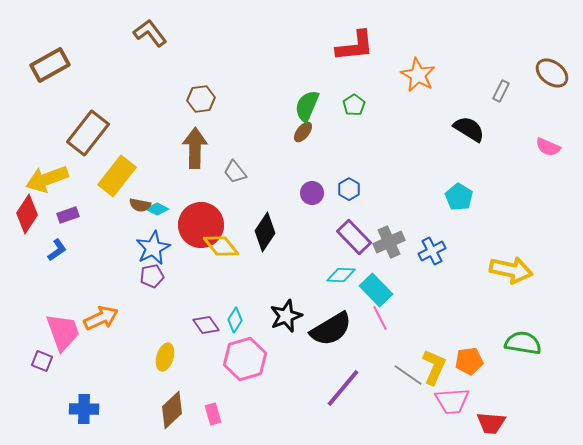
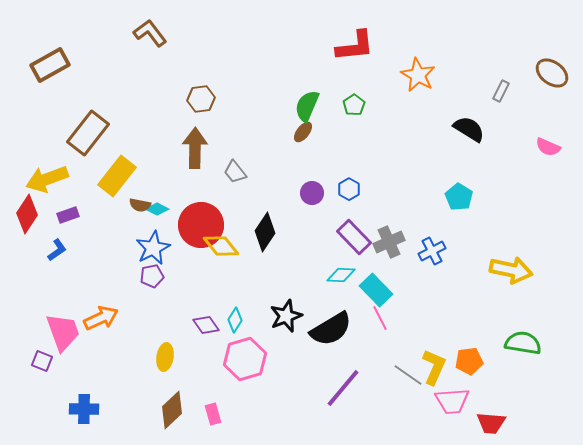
yellow ellipse at (165, 357): rotated 8 degrees counterclockwise
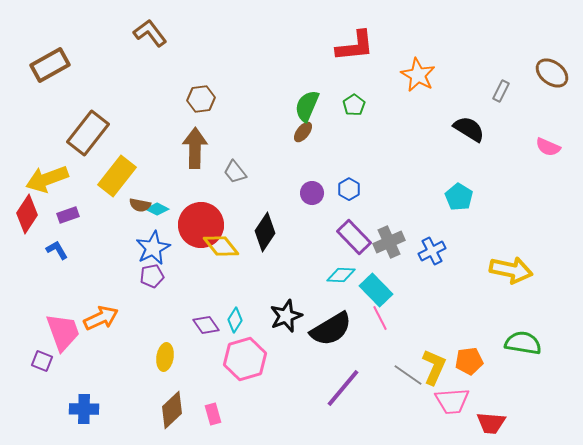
blue L-shape at (57, 250): rotated 85 degrees counterclockwise
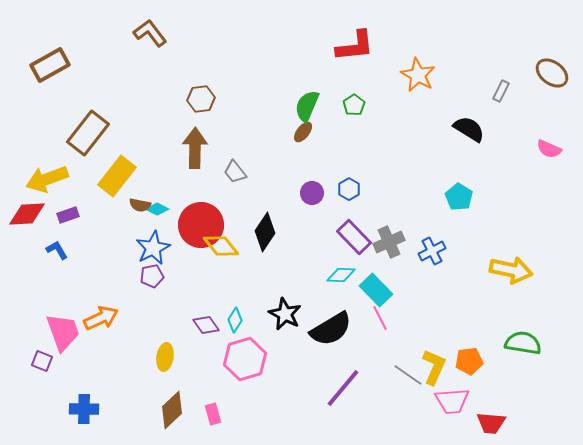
pink semicircle at (548, 147): moved 1 px right, 2 px down
red diamond at (27, 214): rotated 54 degrees clockwise
black star at (286, 316): moved 1 px left, 2 px up; rotated 24 degrees counterclockwise
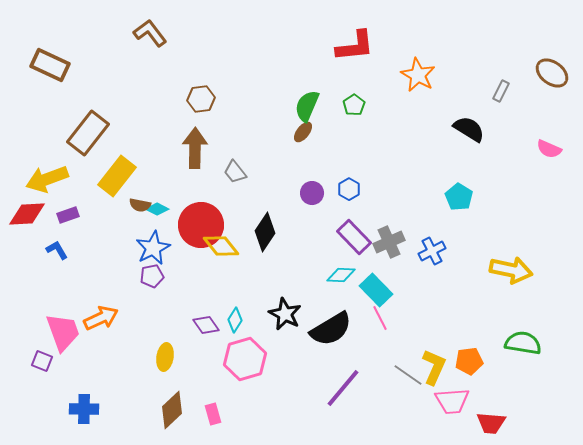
brown rectangle at (50, 65): rotated 54 degrees clockwise
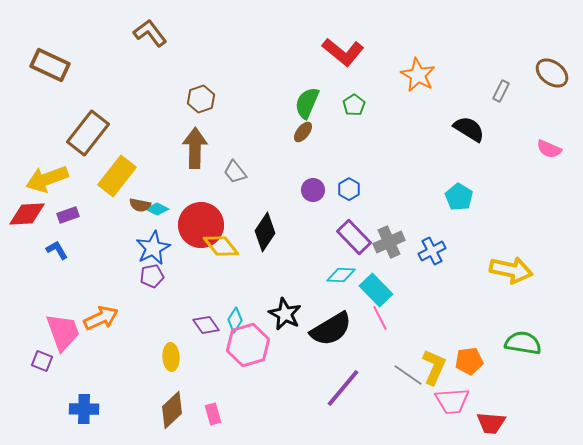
red L-shape at (355, 46): moved 12 px left, 6 px down; rotated 45 degrees clockwise
brown hexagon at (201, 99): rotated 12 degrees counterclockwise
green semicircle at (307, 106): moved 3 px up
purple circle at (312, 193): moved 1 px right, 3 px up
yellow ellipse at (165, 357): moved 6 px right; rotated 12 degrees counterclockwise
pink hexagon at (245, 359): moved 3 px right, 14 px up
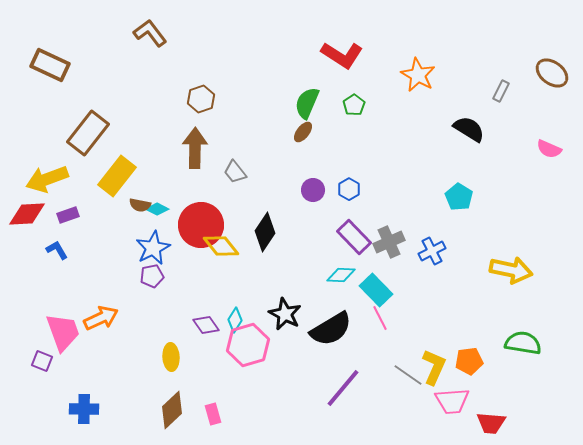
red L-shape at (343, 52): moved 1 px left, 3 px down; rotated 6 degrees counterclockwise
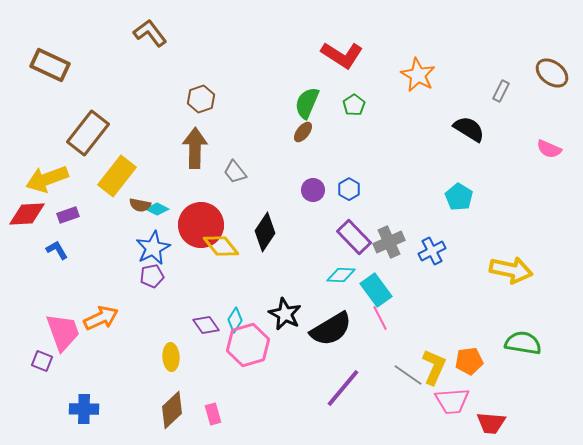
cyan rectangle at (376, 290): rotated 8 degrees clockwise
